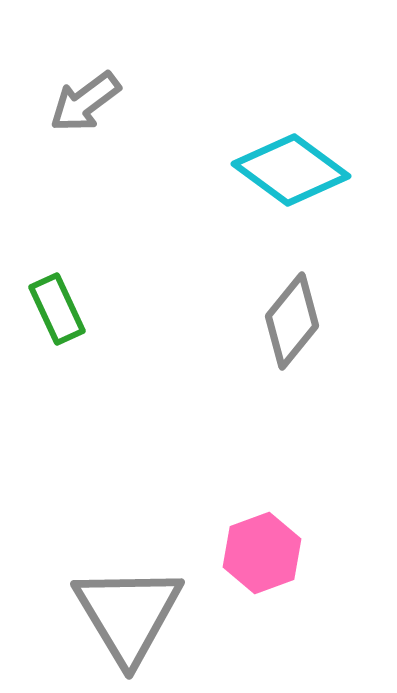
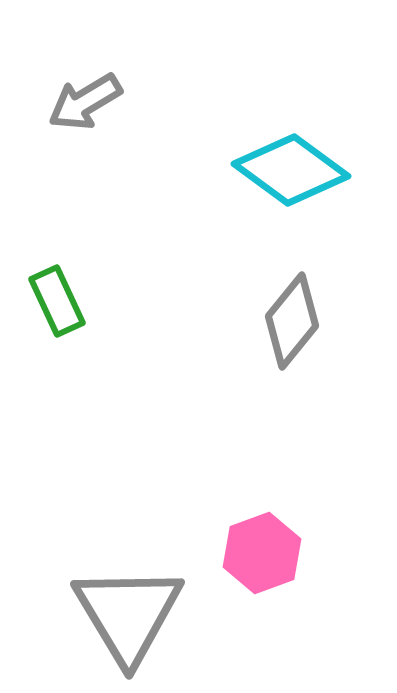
gray arrow: rotated 6 degrees clockwise
green rectangle: moved 8 px up
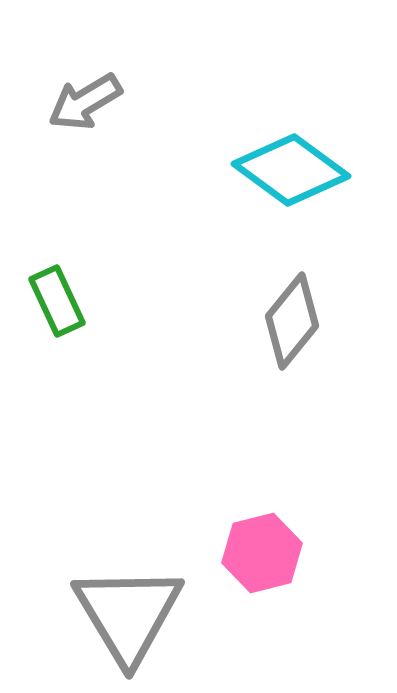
pink hexagon: rotated 6 degrees clockwise
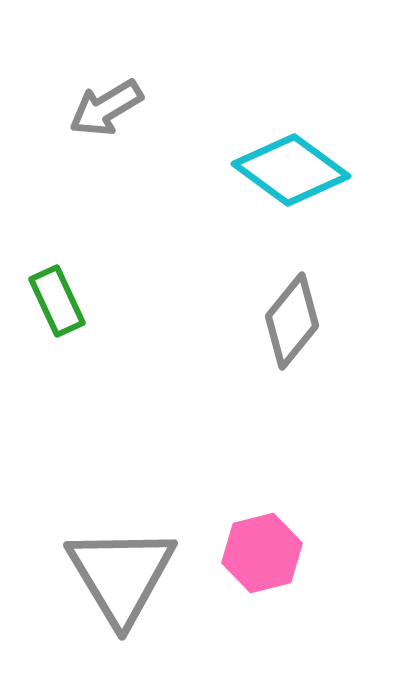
gray arrow: moved 21 px right, 6 px down
gray triangle: moved 7 px left, 39 px up
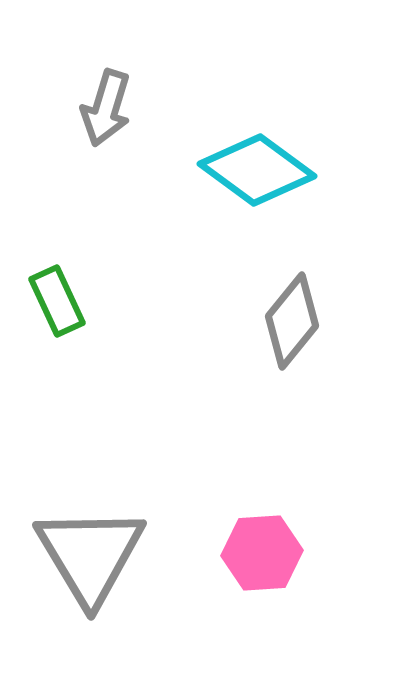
gray arrow: rotated 42 degrees counterclockwise
cyan diamond: moved 34 px left
pink hexagon: rotated 10 degrees clockwise
gray triangle: moved 31 px left, 20 px up
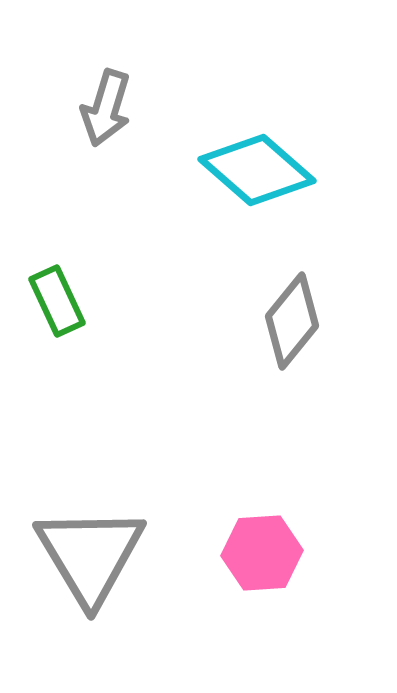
cyan diamond: rotated 5 degrees clockwise
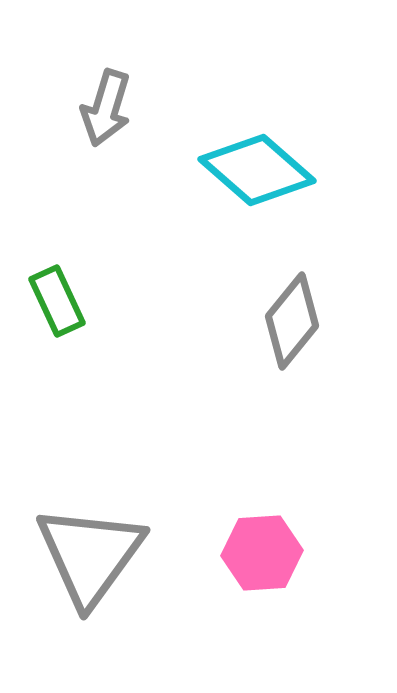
gray triangle: rotated 7 degrees clockwise
